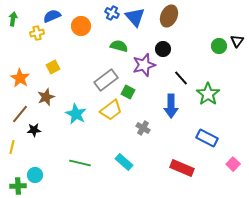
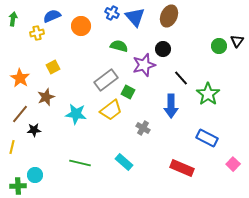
cyan star: rotated 20 degrees counterclockwise
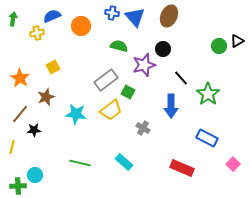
blue cross: rotated 16 degrees counterclockwise
black triangle: rotated 24 degrees clockwise
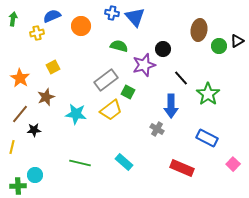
brown ellipse: moved 30 px right, 14 px down; rotated 15 degrees counterclockwise
gray cross: moved 14 px right, 1 px down
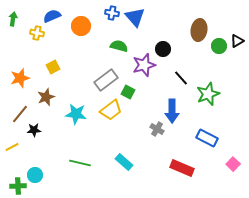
yellow cross: rotated 24 degrees clockwise
orange star: rotated 24 degrees clockwise
green star: rotated 15 degrees clockwise
blue arrow: moved 1 px right, 5 px down
yellow line: rotated 48 degrees clockwise
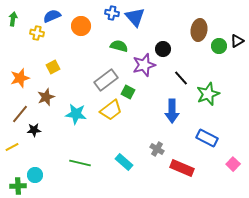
gray cross: moved 20 px down
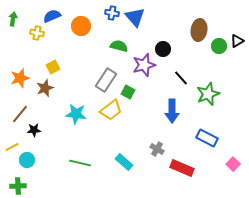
gray rectangle: rotated 20 degrees counterclockwise
brown star: moved 1 px left, 9 px up
cyan circle: moved 8 px left, 15 px up
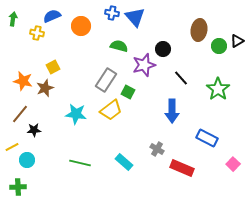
orange star: moved 3 px right, 3 px down; rotated 30 degrees clockwise
green star: moved 10 px right, 5 px up; rotated 15 degrees counterclockwise
green cross: moved 1 px down
